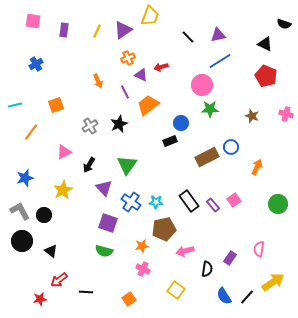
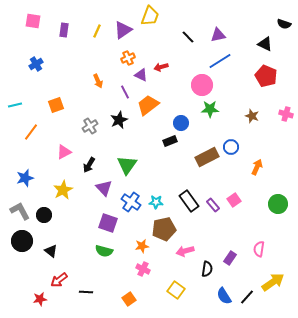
black star at (119, 124): moved 4 px up
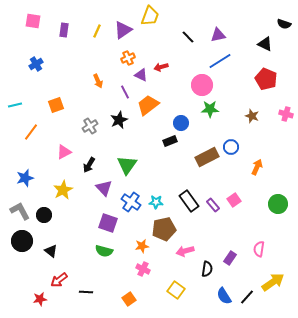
red pentagon at (266, 76): moved 3 px down
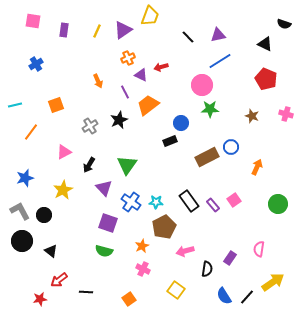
brown pentagon at (164, 229): moved 2 px up; rotated 15 degrees counterclockwise
orange star at (142, 246): rotated 16 degrees counterclockwise
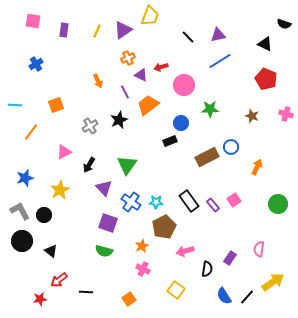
pink circle at (202, 85): moved 18 px left
cyan line at (15, 105): rotated 16 degrees clockwise
yellow star at (63, 190): moved 3 px left
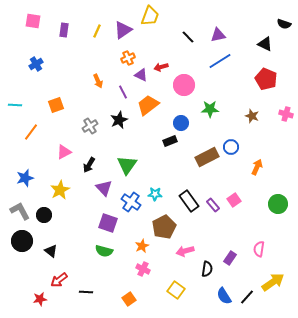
purple line at (125, 92): moved 2 px left
cyan star at (156, 202): moved 1 px left, 8 px up
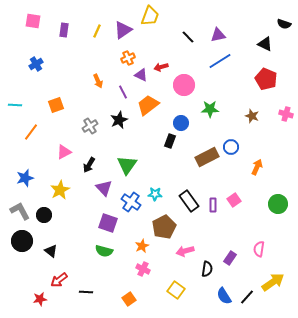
black rectangle at (170, 141): rotated 48 degrees counterclockwise
purple rectangle at (213, 205): rotated 40 degrees clockwise
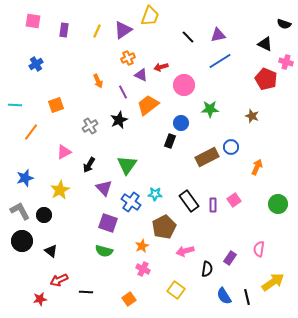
pink cross at (286, 114): moved 52 px up
red arrow at (59, 280): rotated 12 degrees clockwise
black line at (247, 297): rotated 56 degrees counterclockwise
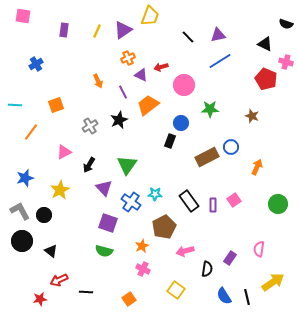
pink square at (33, 21): moved 10 px left, 5 px up
black semicircle at (284, 24): moved 2 px right
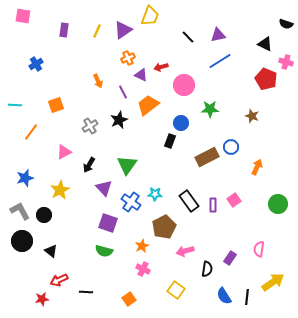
black line at (247, 297): rotated 21 degrees clockwise
red star at (40, 299): moved 2 px right
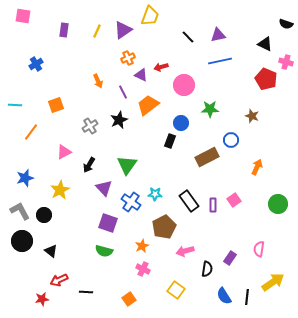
blue line at (220, 61): rotated 20 degrees clockwise
blue circle at (231, 147): moved 7 px up
